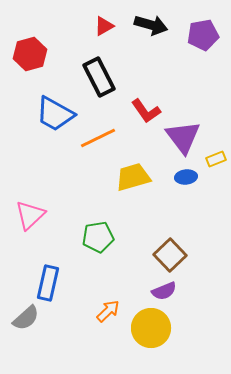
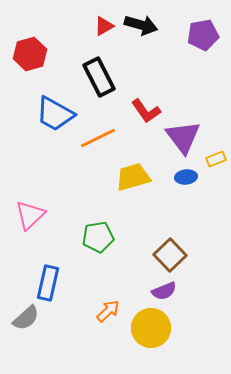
black arrow: moved 10 px left
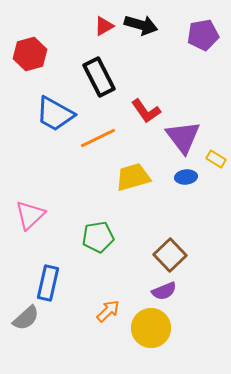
yellow rectangle: rotated 54 degrees clockwise
